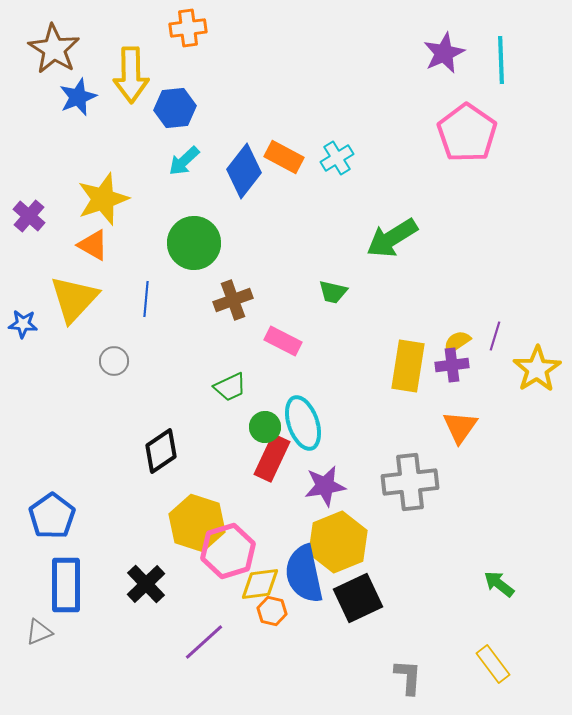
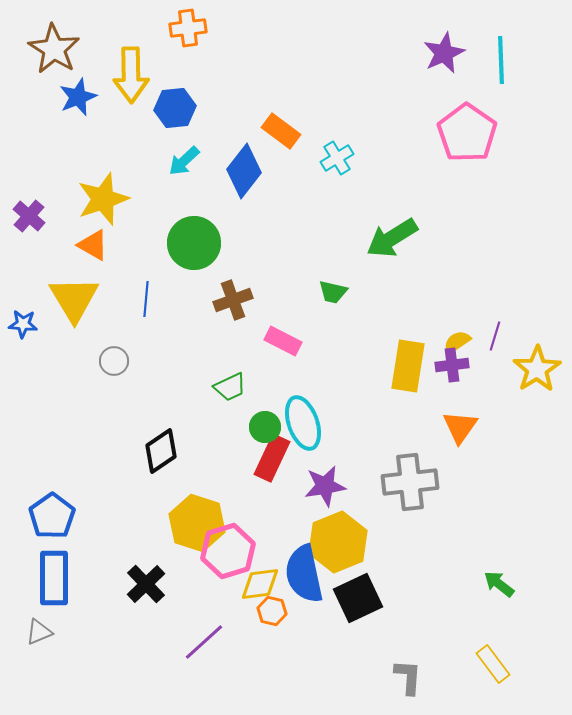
orange rectangle at (284, 157): moved 3 px left, 26 px up; rotated 9 degrees clockwise
yellow triangle at (74, 299): rotated 14 degrees counterclockwise
blue rectangle at (66, 585): moved 12 px left, 7 px up
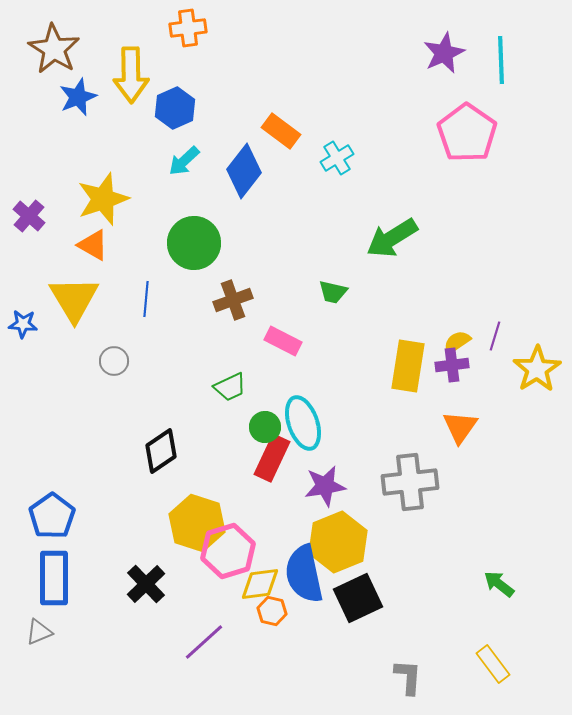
blue hexagon at (175, 108): rotated 18 degrees counterclockwise
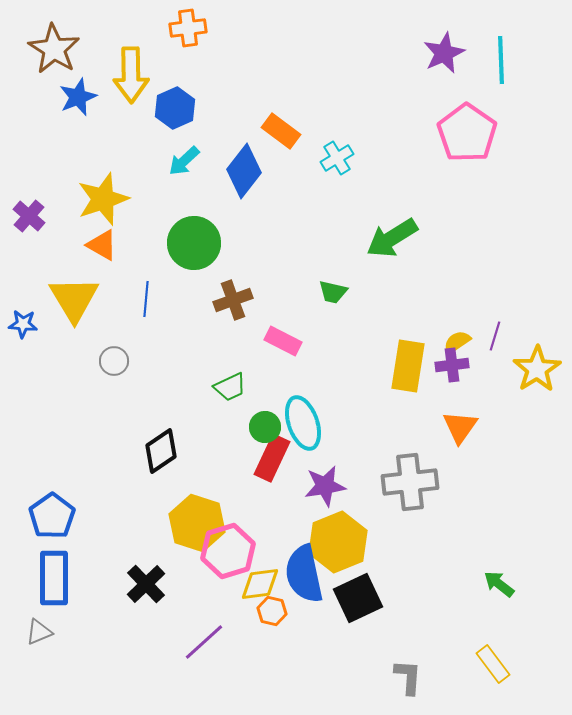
orange triangle at (93, 245): moved 9 px right
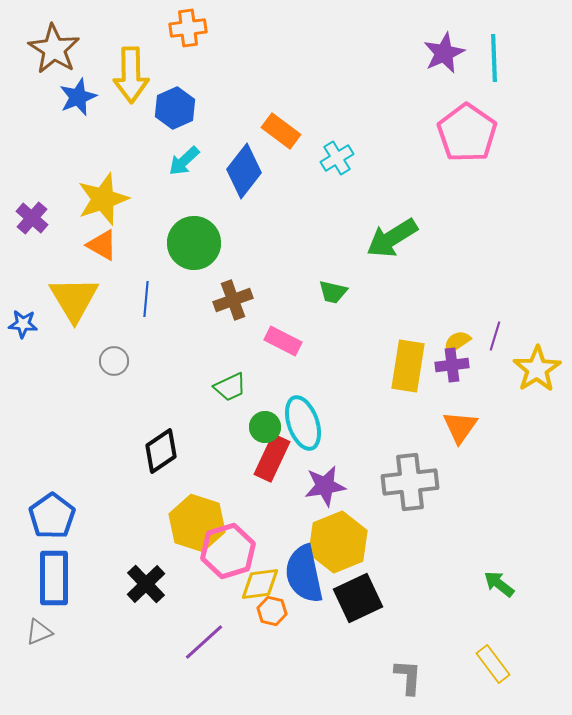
cyan line at (501, 60): moved 7 px left, 2 px up
purple cross at (29, 216): moved 3 px right, 2 px down
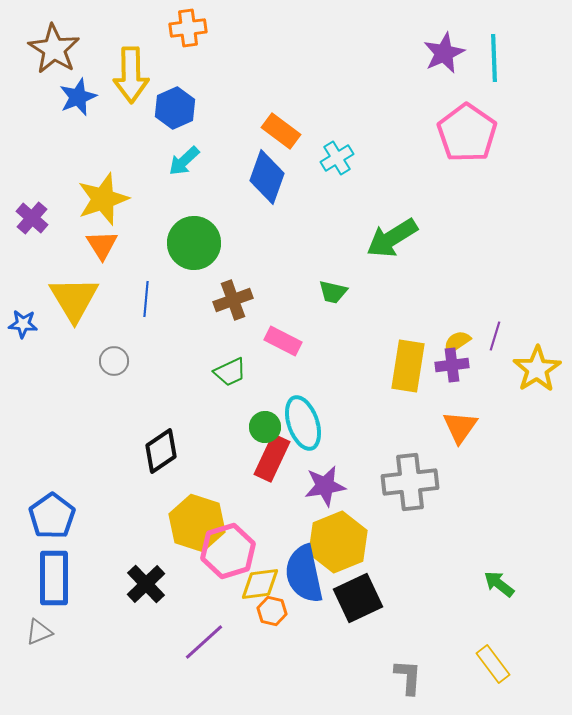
blue diamond at (244, 171): moved 23 px right, 6 px down; rotated 18 degrees counterclockwise
orange triangle at (102, 245): rotated 28 degrees clockwise
green trapezoid at (230, 387): moved 15 px up
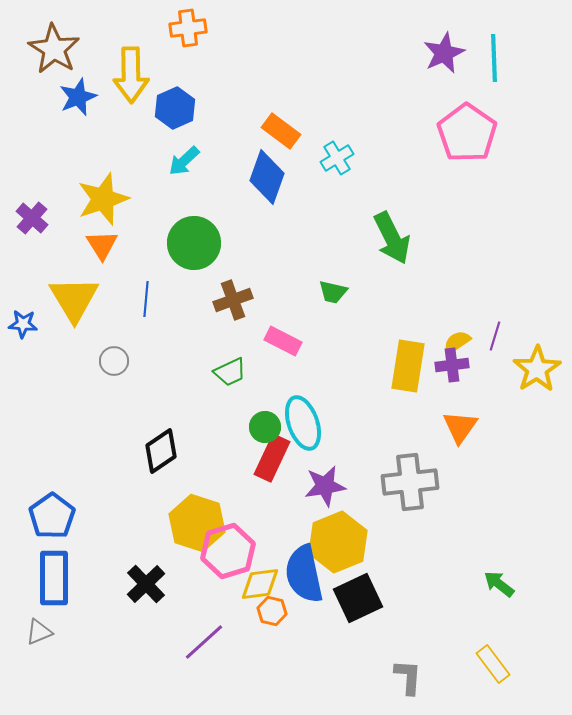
green arrow at (392, 238): rotated 84 degrees counterclockwise
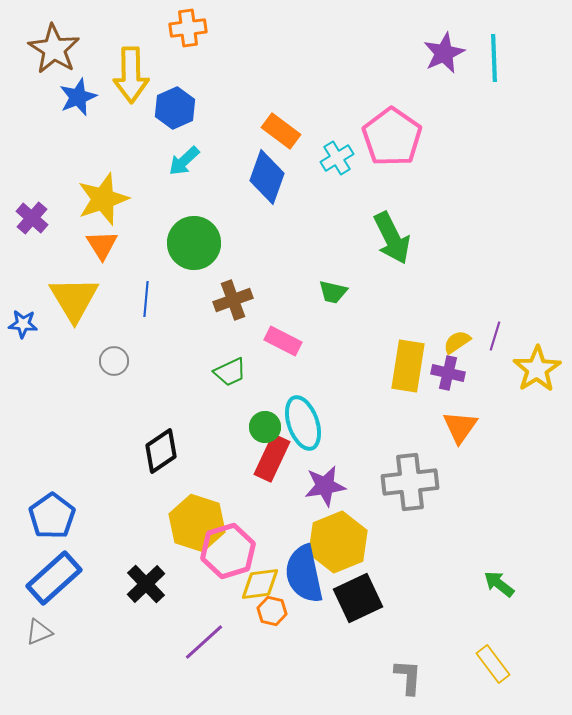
pink pentagon at (467, 133): moved 75 px left, 4 px down
purple cross at (452, 365): moved 4 px left, 8 px down; rotated 20 degrees clockwise
blue rectangle at (54, 578): rotated 48 degrees clockwise
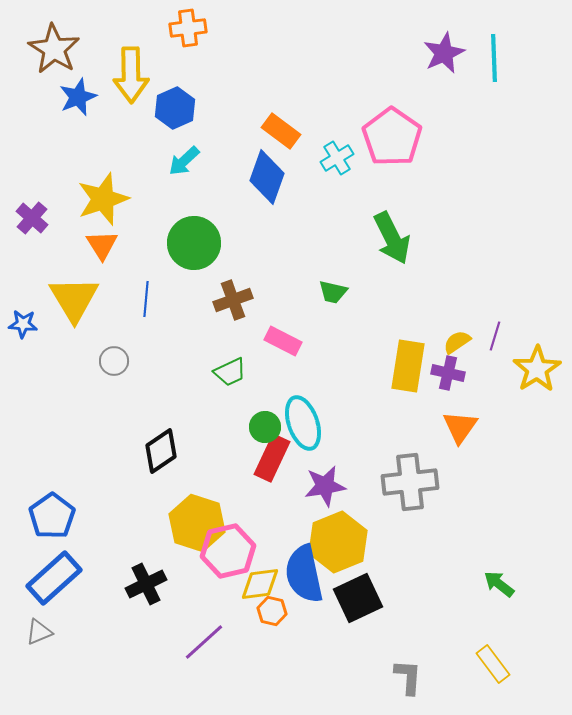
pink hexagon at (228, 551): rotated 4 degrees clockwise
black cross at (146, 584): rotated 18 degrees clockwise
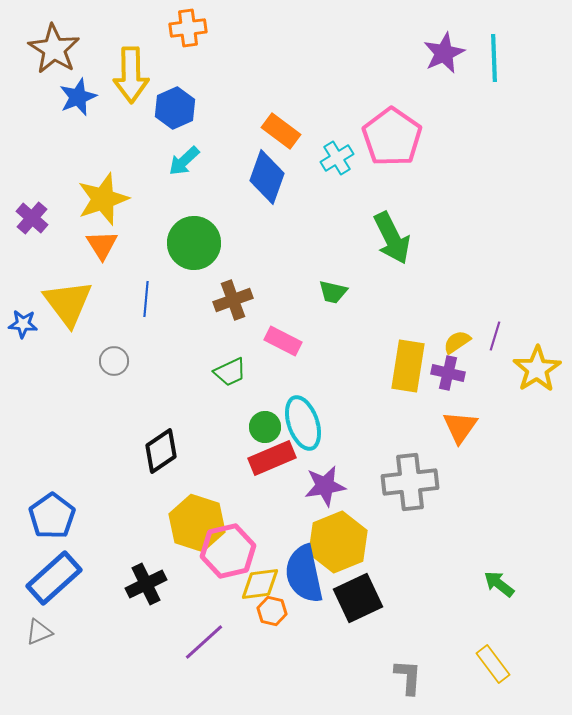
yellow triangle at (74, 299): moved 6 px left, 4 px down; rotated 6 degrees counterclockwise
red rectangle at (272, 458): rotated 42 degrees clockwise
